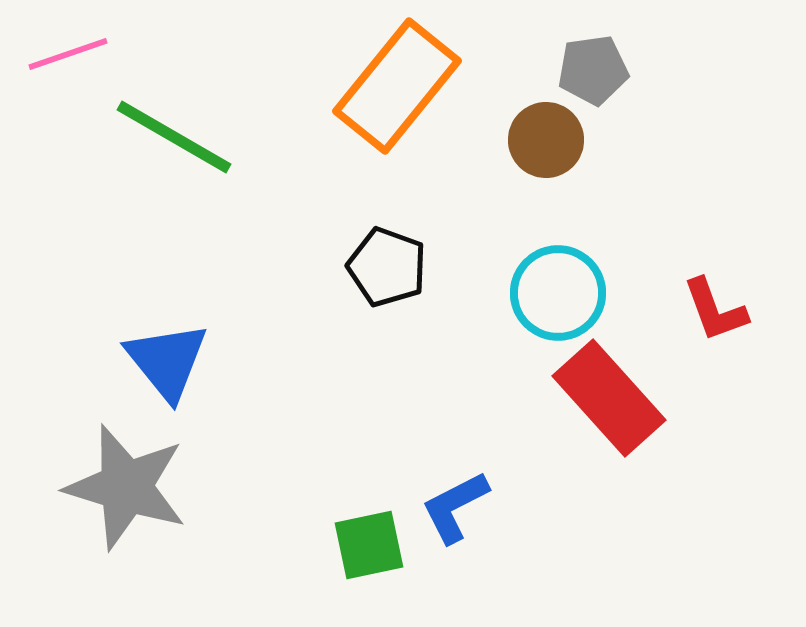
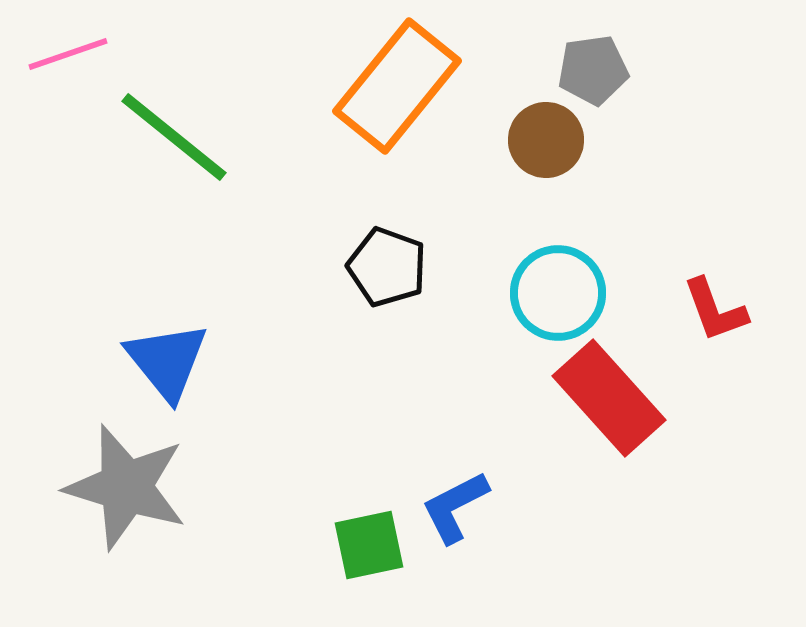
green line: rotated 9 degrees clockwise
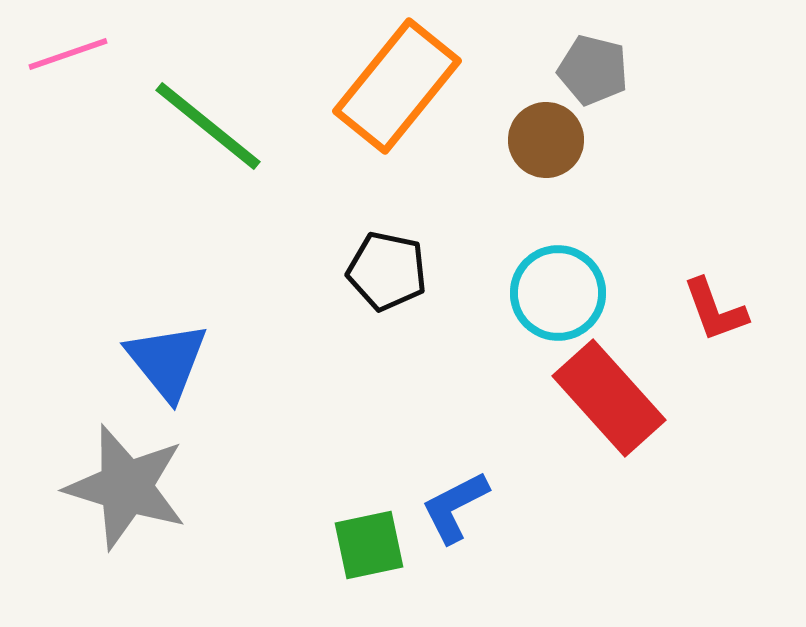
gray pentagon: rotated 22 degrees clockwise
green line: moved 34 px right, 11 px up
black pentagon: moved 4 px down; rotated 8 degrees counterclockwise
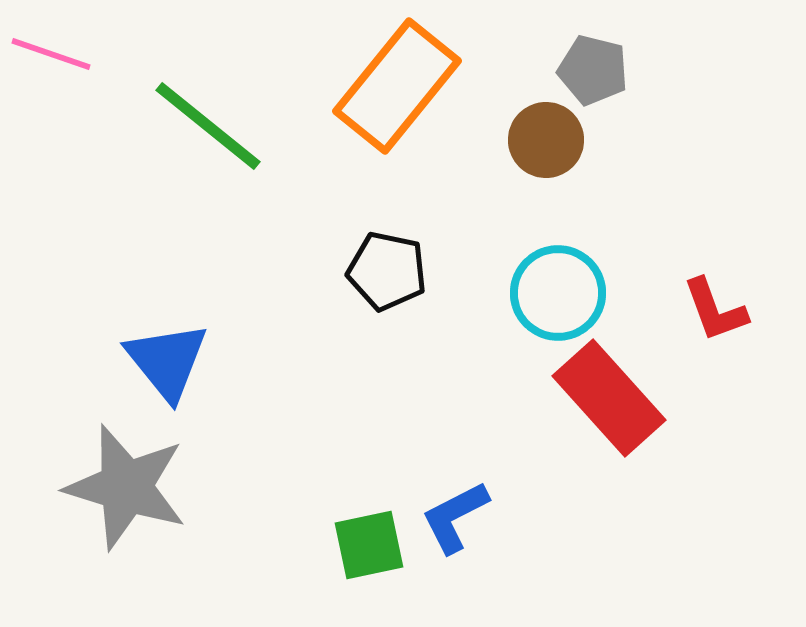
pink line: moved 17 px left; rotated 38 degrees clockwise
blue L-shape: moved 10 px down
